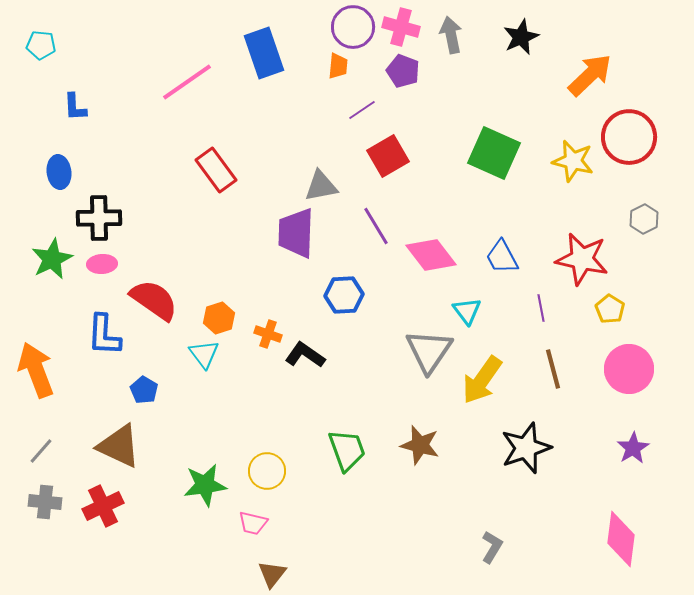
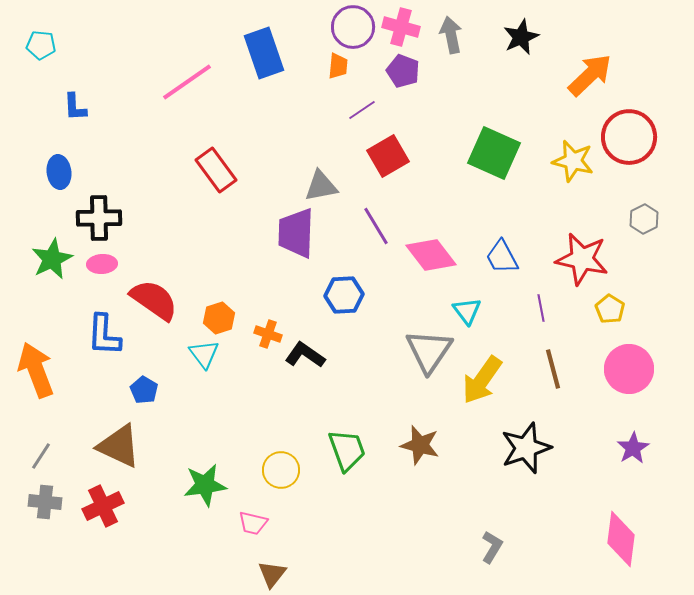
gray line at (41, 451): moved 5 px down; rotated 8 degrees counterclockwise
yellow circle at (267, 471): moved 14 px right, 1 px up
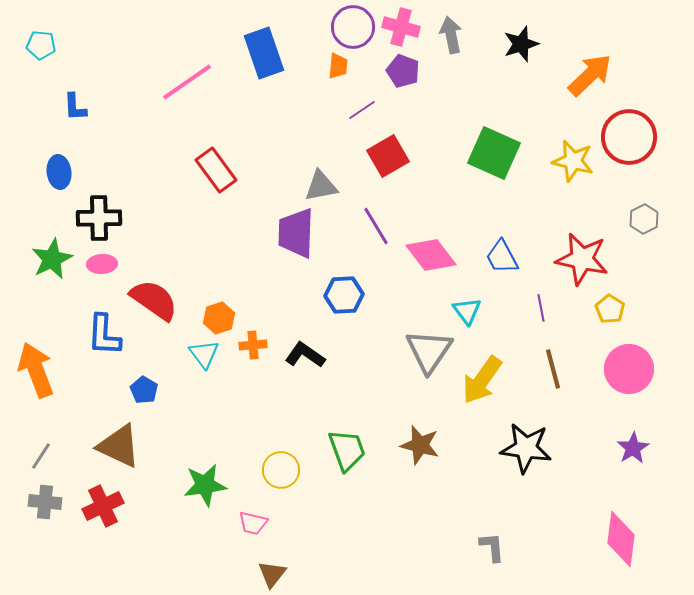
black star at (521, 37): moved 7 px down; rotated 6 degrees clockwise
orange cross at (268, 334): moved 15 px left, 11 px down; rotated 24 degrees counterclockwise
black star at (526, 448): rotated 27 degrees clockwise
gray L-shape at (492, 547): rotated 36 degrees counterclockwise
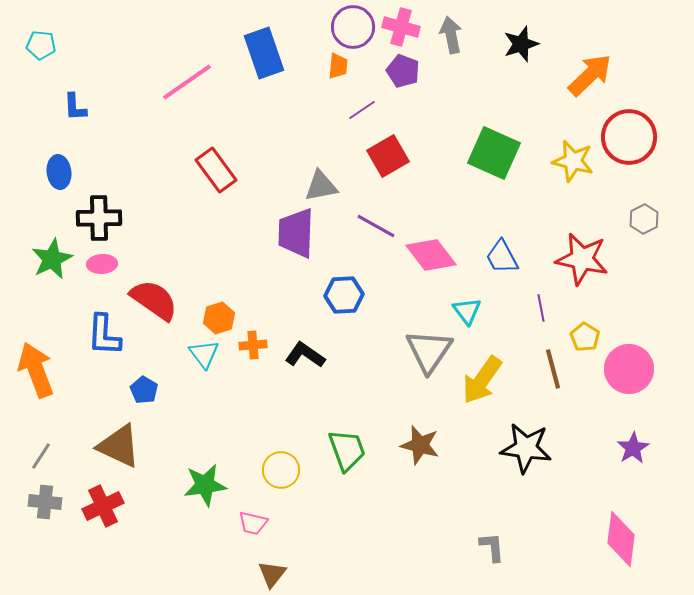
purple line at (376, 226): rotated 30 degrees counterclockwise
yellow pentagon at (610, 309): moved 25 px left, 28 px down
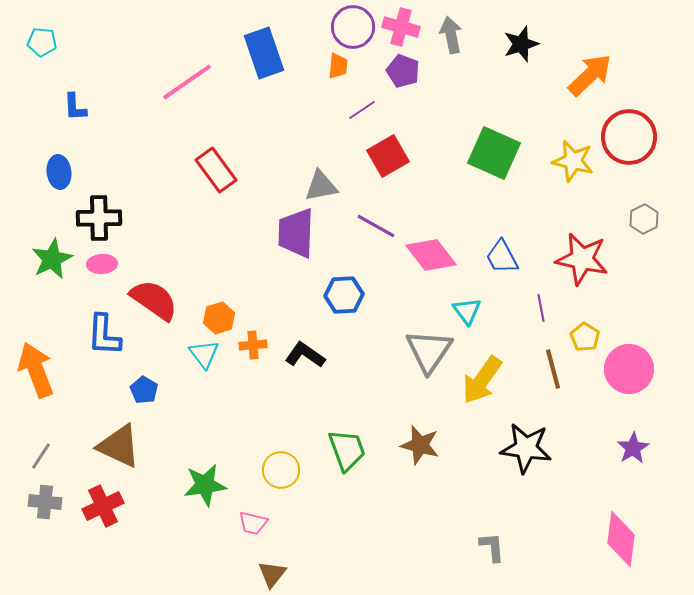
cyan pentagon at (41, 45): moved 1 px right, 3 px up
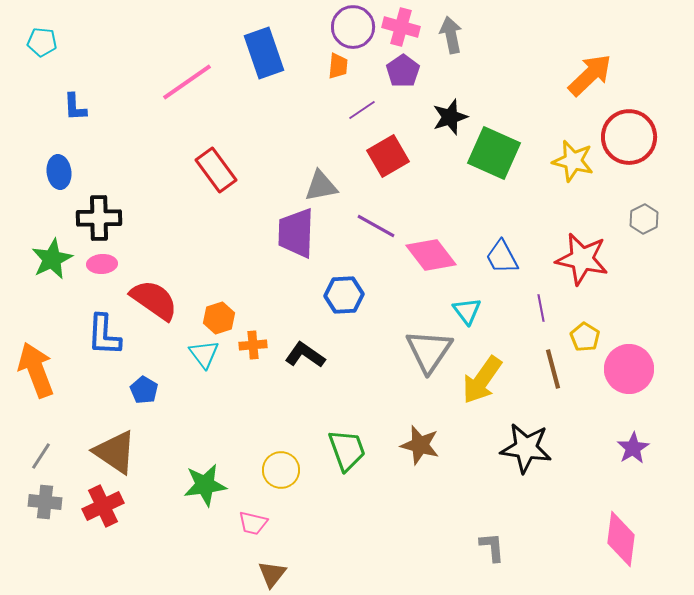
black star at (521, 44): moved 71 px left, 73 px down
purple pentagon at (403, 71): rotated 16 degrees clockwise
brown triangle at (119, 446): moved 4 px left, 6 px down; rotated 9 degrees clockwise
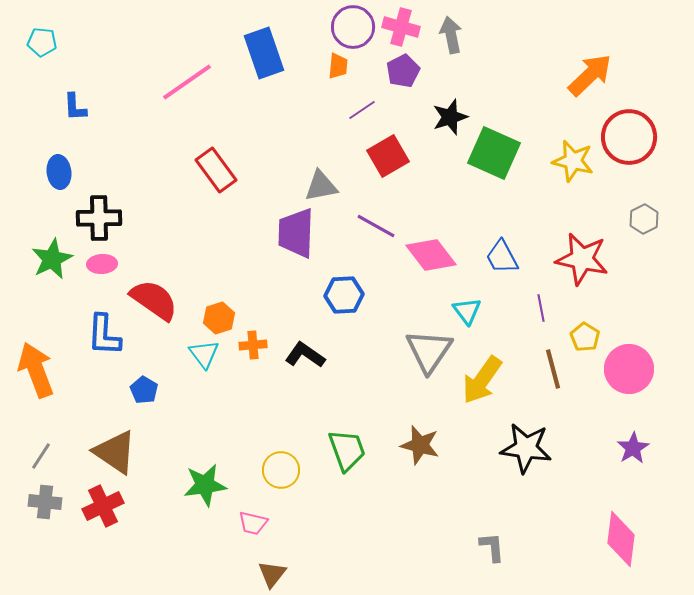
purple pentagon at (403, 71): rotated 8 degrees clockwise
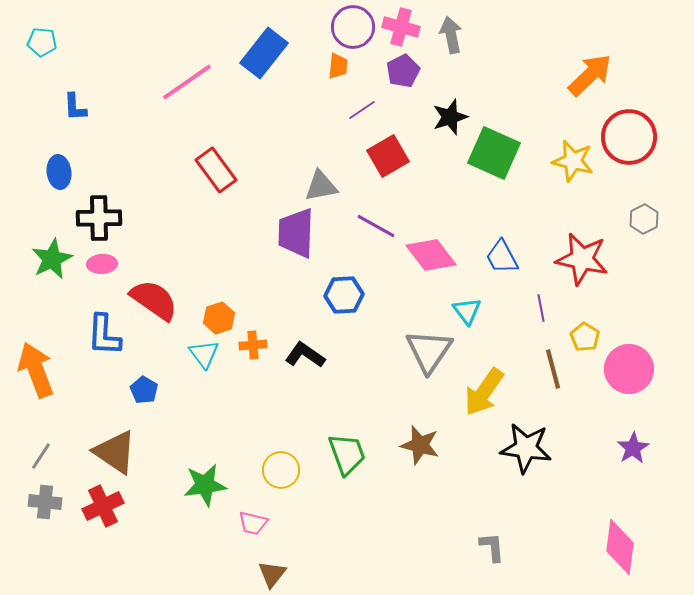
blue rectangle at (264, 53): rotated 57 degrees clockwise
yellow arrow at (482, 380): moved 2 px right, 12 px down
green trapezoid at (347, 450): moved 4 px down
pink diamond at (621, 539): moved 1 px left, 8 px down
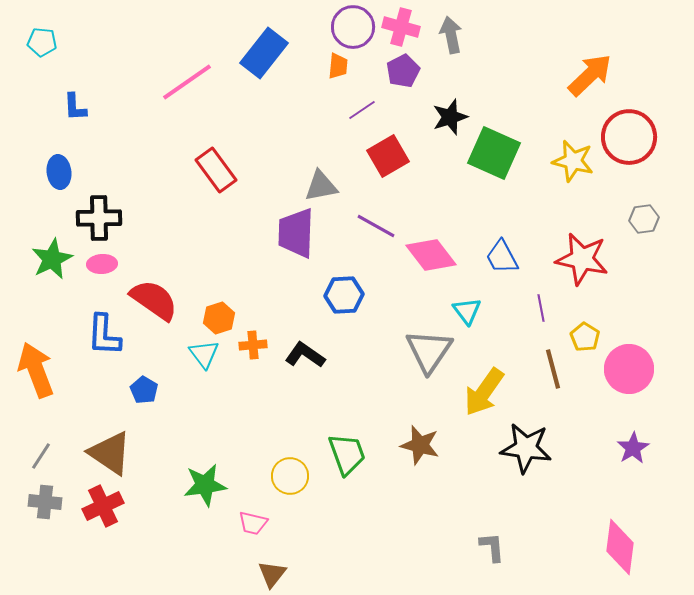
gray hexagon at (644, 219): rotated 20 degrees clockwise
brown triangle at (115, 452): moved 5 px left, 1 px down
yellow circle at (281, 470): moved 9 px right, 6 px down
